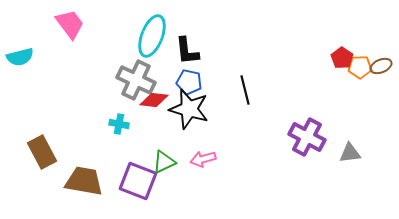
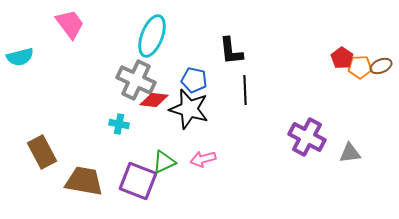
black L-shape: moved 44 px right
blue pentagon: moved 5 px right, 2 px up
black line: rotated 12 degrees clockwise
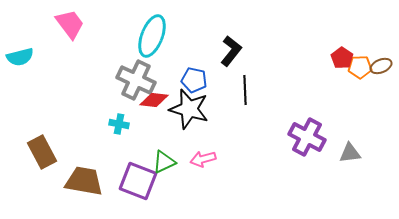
black L-shape: rotated 136 degrees counterclockwise
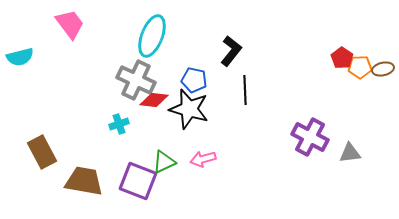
brown ellipse: moved 2 px right, 3 px down; rotated 10 degrees clockwise
cyan cross: rotated 30 degrees counterclockwise
purple cross: moved 3 px right
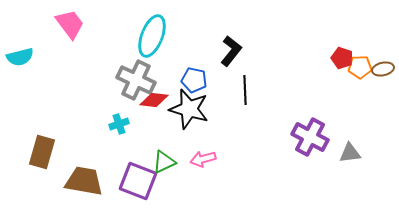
red pentagon: rotated 15 degrees counterclockwise
brown rectangle: rotated 44 degrees clockwise
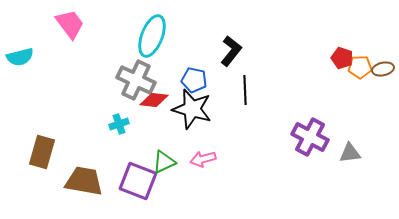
black star: moved 3 px right
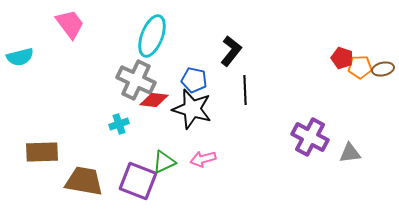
brown rectangle: rotated 72 degrees clockwise
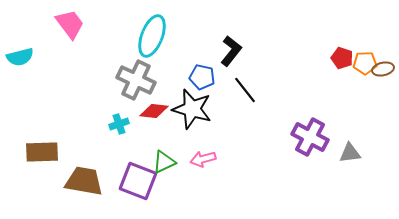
orange pentagon: moved 5 px right, 4 px up
blue pentagon: moved 8 px right, 3 px up
black line: rotated 36 degrees counterclockwise
red diamond: moved 11 px down
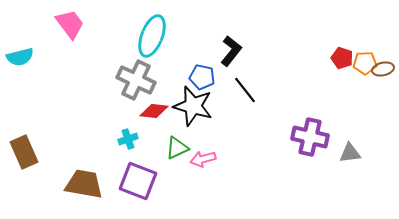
black star: moved 1 px right, 3 px up
cyan cross: moved 9 px right, 15 px down
purple cross: rotated 15 degrees counterclockwise
brown rectangle: moved 18 px left; rotated 68 degrees clockwise
green triangle: moved 13 px right, 14 px up
brown trapezoid: moved 3 px down
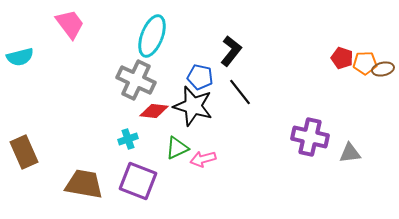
blue pentagon: moved 2 px left
black line: moved 5 px left, 2 px down
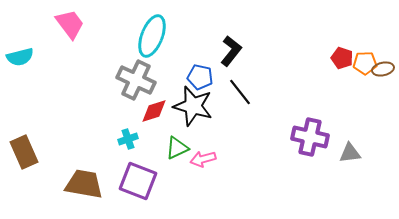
red diamond: rotated 24 degrees counterclockwise
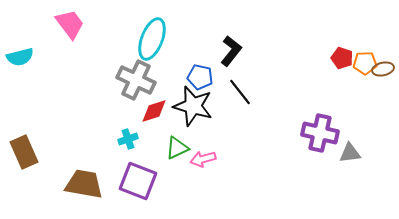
cyan ellipse: moved 3 px down
purple cross: moved 10 px right, 4 px up
